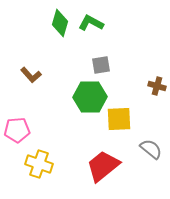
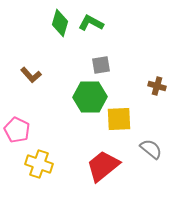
pink pentagon: rotated 30 degrees clockwise
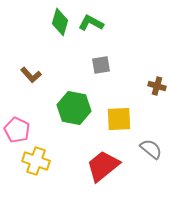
green diamond: moved 1 px up
green hexagon: moved 16 px left, 11 px down; rotated 12 degrees clockwise
yellow cross: moved 3 px left, 3 px up
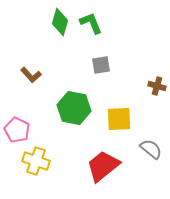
green L-shape: rotated 40 degrees clockwise
